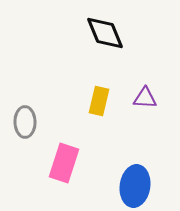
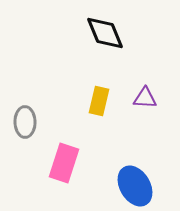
blue ellipse: rotated 39 degrees counterclockwise
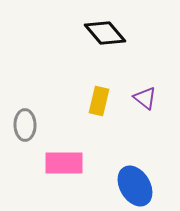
black diamond: rotated 18 degrees counterclockwise
purple triangle: rotated 35 degrees clockwise
gray ellipse: moved 3 px down
pink rectangle: rotated 72 degrees clockwise
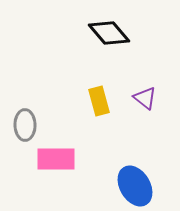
black diamond: moved 4 px right
yellow rectangle: rotated 28 degrees counterclockwise
pink rectangle: moved 8 px left, 4 px up
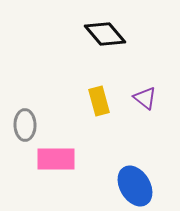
black diamond: moved 4 px left, 1 px down
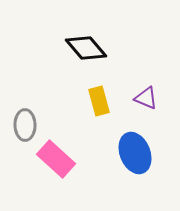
black diamond: moved 19 px left, 14 px down
purple triangle: moved 1 px right; rotated 15 degrees counterclockwise
pink rectangle: rotated 42 degrees clockwise
blue ellipse: moved 33 px up; rotated 9 degrees clockwise
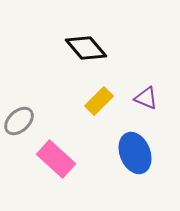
yellow rectangle: rotated 60 degrees clockwise
gray ellipse: moved 6 px left, 4 px up; rotated 48 degrees clockwise
